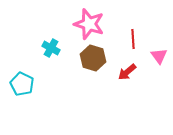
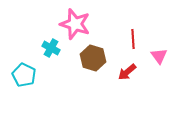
pink star: moved 14 px left
cyan pentagon: moved 2 px right, 9 px up
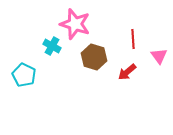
cyan cross: moved 1 px right, 2 px up
brown hexagon: moved 1 px right, 1 px up
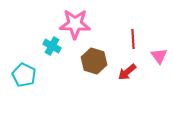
pink star: rotated 16 degrees counterclockwise
brown hexagon: moved 4 px down
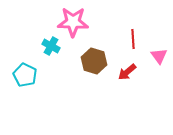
pink star: moved 2 px left, 2 px up
cyan cross: moved 1 px left
cyan pentagon: moved 1 px right
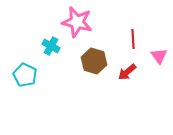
pink star: moved 4 px right; rotated 12 degrees clockwise
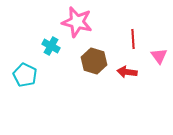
red arrow: rotated 48 degrees clockwise
